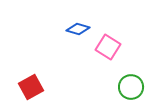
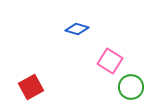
blue diamond: moved 1 px left
pink square: moved 2 px right, 14 px down
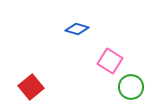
red square: rotated 10 degrees counterclockwise
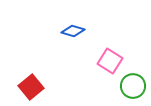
blue diamond: moved 4 px left, 2 px down
green circle: moved 2 px right, 1 px up
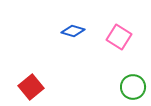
pink square: moved 9 px right, 24 px up
green circle: moved 1 px down
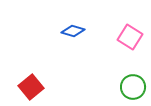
pink square: moved 11 px right
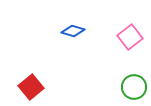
pink square: rotated 20 degrees clockwise
green circle: moved 1 px right
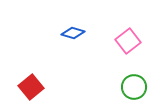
blue diamond: moved 2 px down
pink square: moved 2 px left, 4 px down
